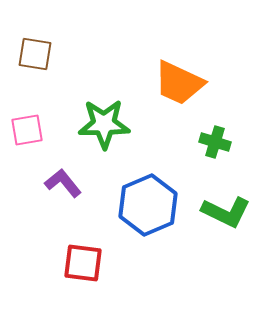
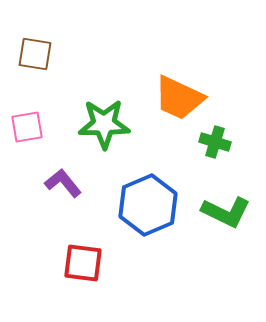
orange trapezoid: moved 15 px down
pink square: moved 3 px up
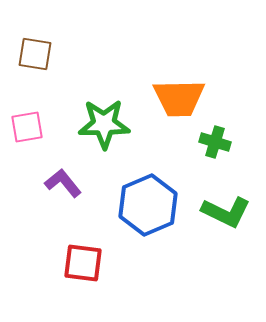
orange trapezoid: rotated 26 degrees counterclockwise
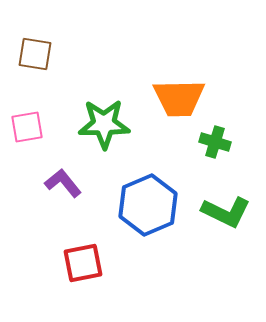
red square: rotated 18 degrees counterclockwise
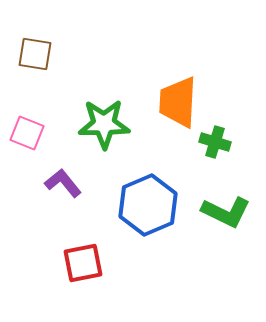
orange trapezoid: moved 1 px left, 4 px down; rotated 94 degrees clockwise
pink square: moved 6 px down; rotated 32 degrees clockwise
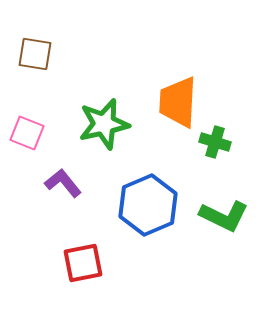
green star: rotated 12 degrees counterclockwise
green L-shape: moved 2 px left, 4 px down
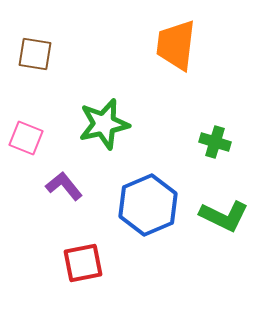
orange trapezoid: moved 2 px left, 57 px up; rotated 4 degrees clockwise
pink square: moved 1 px left, 5 px down
purple L-shape: moved 1 px right, 3 px down
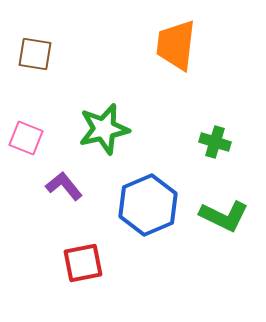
green star: moved 5 px down
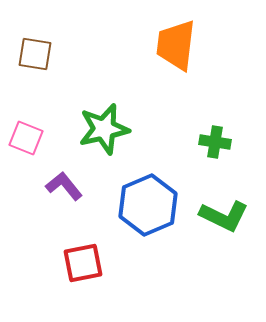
green cross: rotated 8 degrees counterclockwise
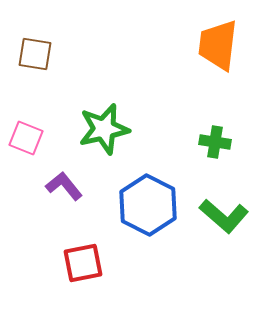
orange trapezoid: moved 42 px right
blue hexagon: rotated 10 degrees counterclockwise
green L-shape: rotated 15 degrees clockwise
